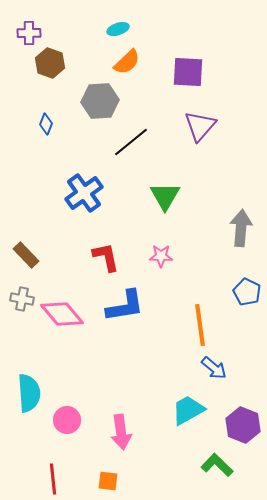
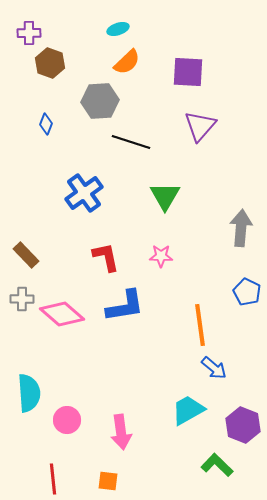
black line: rotated 57 degrees clockwise
gray cross: rotated 10 degrees counterclockwise
pink diamond: rotated 9 degrees counterclockwise
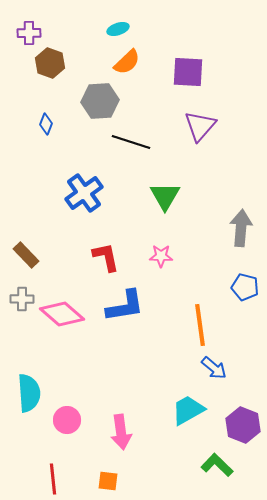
blue pentagon: moved 2 px left, 5 px up; rotated 12 degrees counterclockwise
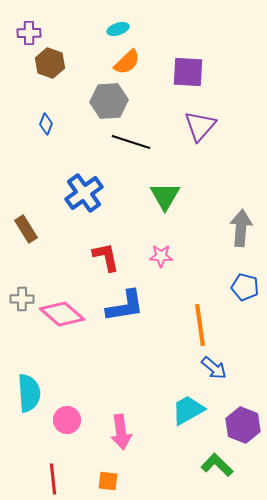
gray hexagon: moved 9 px right
brown rectangle: moved 26 px up; rotated 12 degrees clockwise
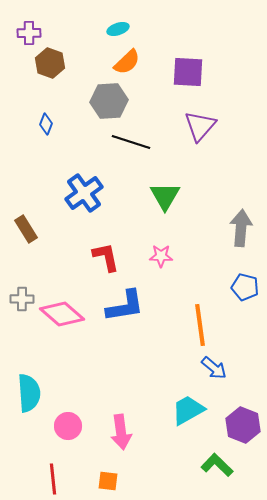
pink circle: moved 1 px right, 6 px down
